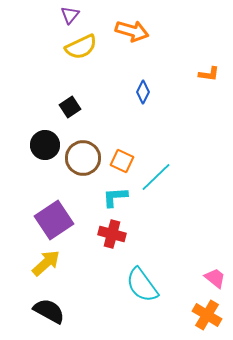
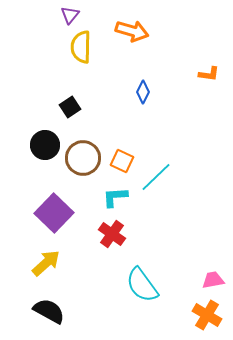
yellow semicircle: rotated 116 degrees clockwise
purple square: moved 7 px up; rotated 12 degrees counterclockwise
red cross: rotated 20 degrees clockwise
pink trapezoid: moved 2 px left, 2 px down; rotated 50 degrees counterclockwise
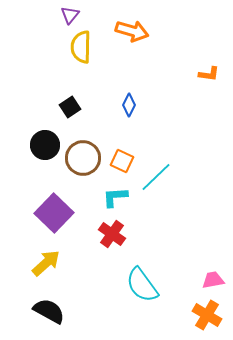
blue diamond: moved 14 px left, 13 px down
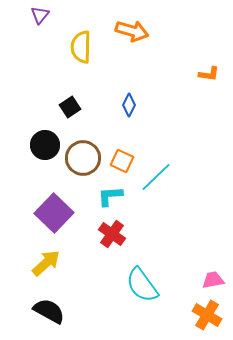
purple triangle: moved 30 px left
cyan L-shape: moved 5 px left, 1 px up
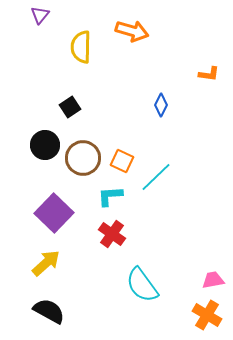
blue diamond: moved 32 px right
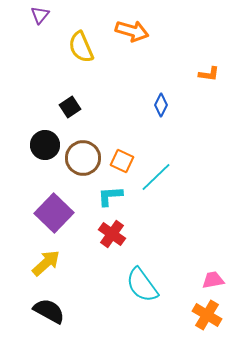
yellow semicircle: rotated 24 degrees counterclockwise
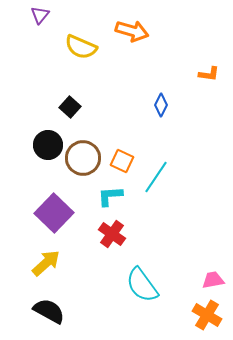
yellow semicircle: rotated 44 degrees counterclockwise
black square: rotated 15 degrees counterclockwise
black circle: moved 3 px right
cyan line: rotated 12 degrees counterclockwise
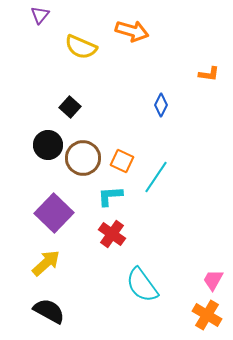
pink trapezoid: rotated 50 degrees counterclockwise
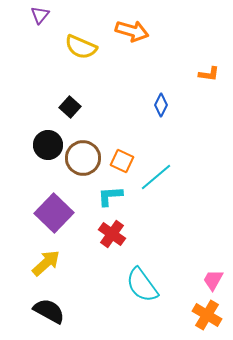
cyan line: rotated 16 degrees clockwise
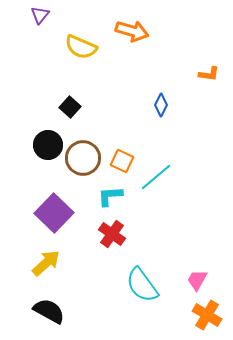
pink trapezoid: moved 16 px left
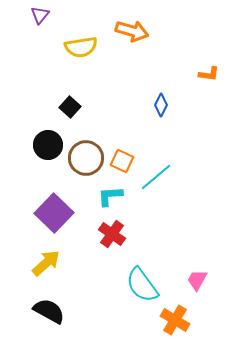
yellow semicircle: rotated 32 degrees counterclockwise
brown circle: moved 3 px right
orange cross: moved 32 px left, 5 px down
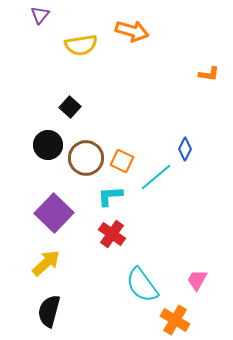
yellow semicircle: moved 2 px up
blue diamond: moved 24 px right, 44 px down
black semicircle: rotated 104 degrees counterclockwise
